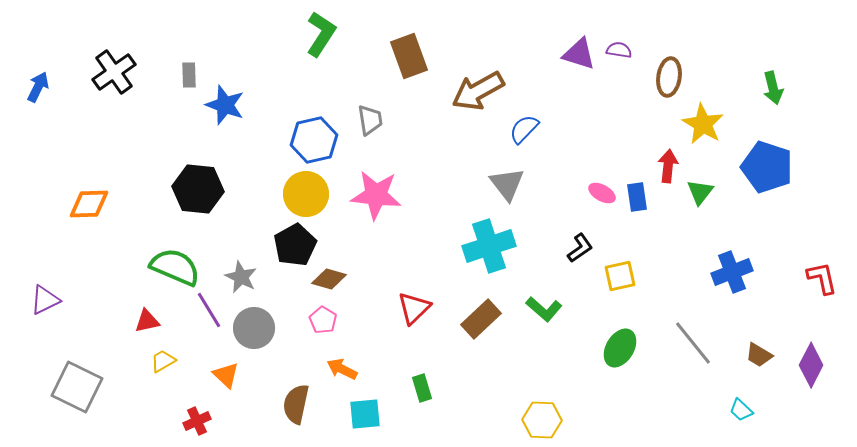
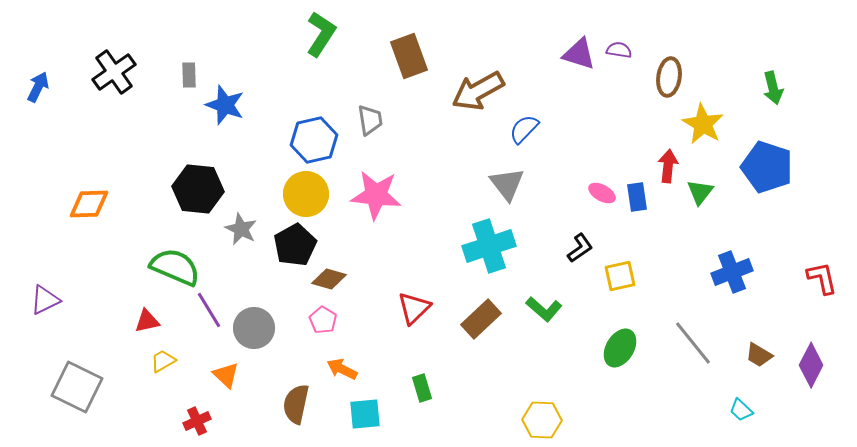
gray star at (241, 277): moved 48 px up
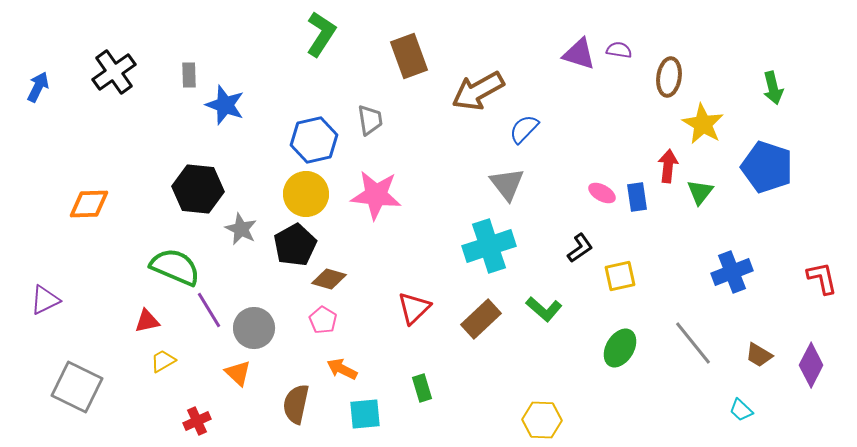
orange triangle at (226, 375): moved 12 px right, 2 px up
